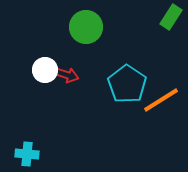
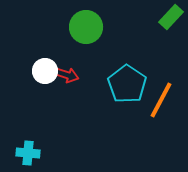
green rectangle: rotated 10 degrees clockwise
white circle: moved 1 px down
orange line: rotated 30 degrees counterclockwise
cyan cross: moved 1 px right, 1 px up
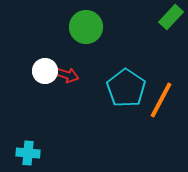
cyan pentagon: moved 1 px left, 4 px down
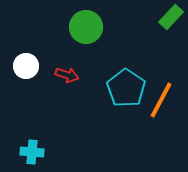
white circle: moved 19 px left, 5 px up
cyan cross: moved 4 px right, 1 px up
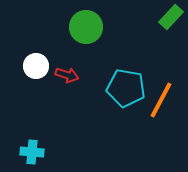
white circle: moved 10 px right
cyan pentagon: rotated 24 degrees counterclockwise
